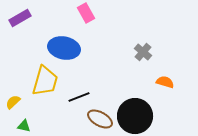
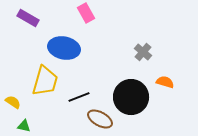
purple rectangle: moved 8 px right; rotated 60 degrees clockwise
yellow semicircle: rotated 77 degrees clockwise
black circle: moved 4 px left, 19 px up
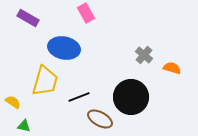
gray cross: moved 1 px right, 3 px down
orange semicircle: moved 7 px right, 14 px up
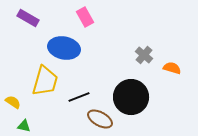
pink rectangle: moved 1 px left, 4 px down
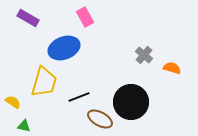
blue ellipse: rotated 32 degrees counterclockwise
yellow trapezoid: moved 1 px left, 1 px down
black circle: moved 5 px down
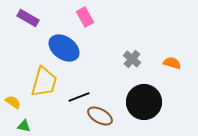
blue ellipse: rotated 56 degrees clockwise
gray cross: moved 12 px left, 4 px down
orange semicircle: moved 5 px up
black circle: moved 13 px right
brown ellipse: moved 3 px up
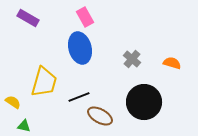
blue ellipse: moved 16 px right; rotated 40 degrees clockwise
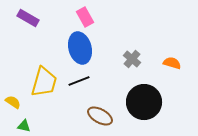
black line: moved 16 px up
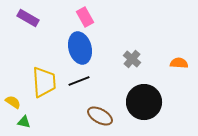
orange semicircle: moved 7 px right; rotated 12 degrees counterclockwise
yellow trapezoid: rotated 20 degrees counterclockwise
green triangle: moved 4 px up
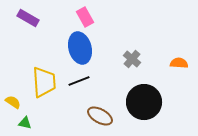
green triangle: moved 1 px right, 1 px down
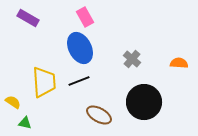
blue ellipse: rotated 12 degrees counterclockwise
brown ellipse: moved 1 px left, 1 px up
